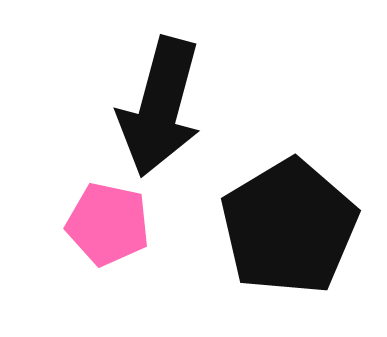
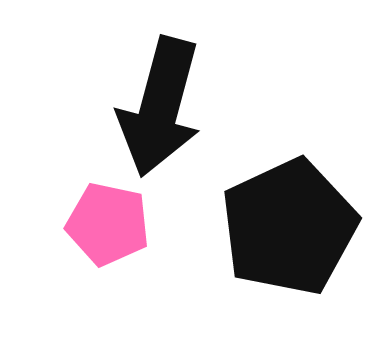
black pentagon: rotated 6 degrees clockwise
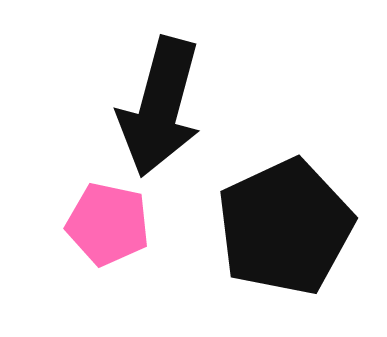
black pentagon: moved 4 px left
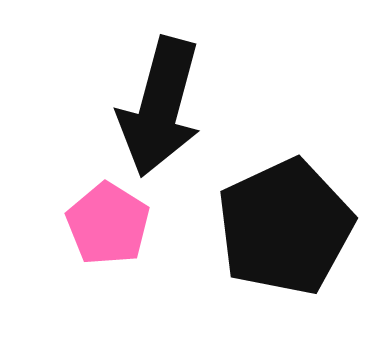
pink pentagon: rotated 20 degrees clockwise
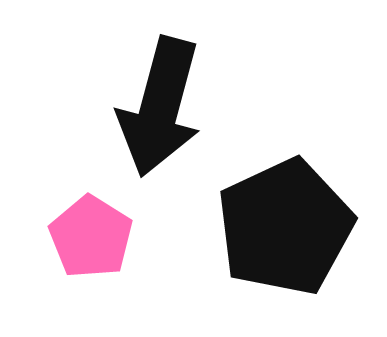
pink pentagon: moved 17 px left, 13 px down
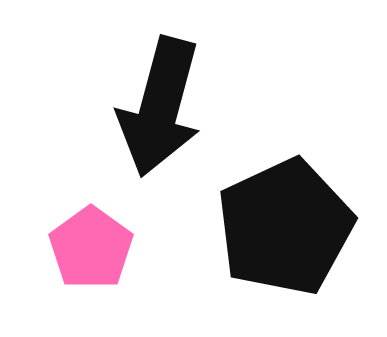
pink pentagon: moved 11 px down; rotated 4 degrees clockwise
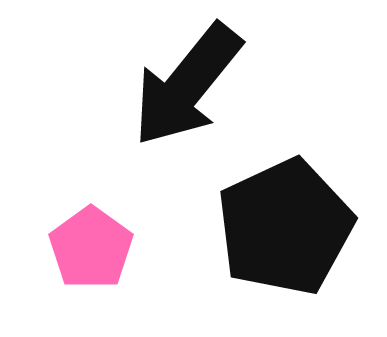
black arrow: moved 27 px right, 22 px up; rotated 24 degrees clockwise
